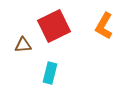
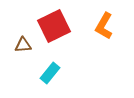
cyan rectangle: rotated 25 degrees clockwise
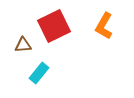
cyan rectangle: moved 11 px left
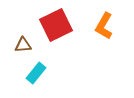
red square: moved 2 px right, 1 px up
cyan rectangle: moved 3 px left
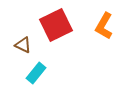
brown triangle: rotated 30 degrees clockwise
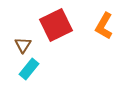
brown triangle: rotated 36 degrees clockwise
cyan rectangle: moved 7 px left, 4 px up
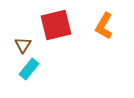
red square: rotated 12 degrees clockwise
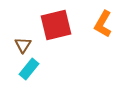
orange L-shape: moved 1 px left, 2 px up
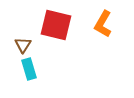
red square: rotated 28 degrees clockwise
cyan rectangle: rotated 55 degrees counterclockwise
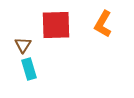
red square: rotated 16 degrees counterclockwise
